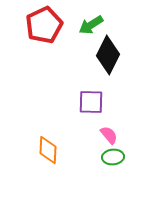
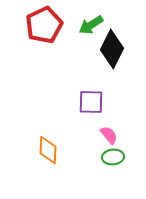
black diamond: moved 4 px right, 6 px up
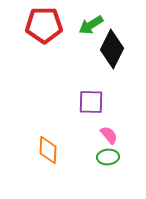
red pentagon: rotated 24 degrees clockwise
green ellipse: moved 5 px left
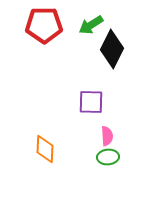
pink semicircle: moved 2 px left, 1 px down; rotated 36 degrees clockwise
orange diamond: moved 3 px left, 1 px up
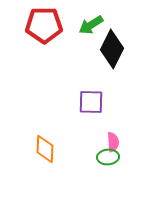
pink semicircle: moved 6 px right, 6 px down
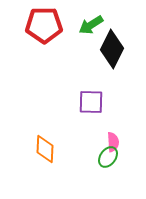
green ellipse: rotated 50 degrees counterclockwise
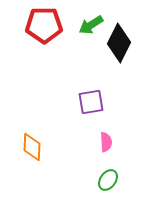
black diamond: moved 7 px right, 6 px up
purple square: rotated 12 degrees counterclockwise
pink semicircle: moved 7 px left
orange diamond: moved 13 px left, 2 px up
green ellipse: moved 23 px down
